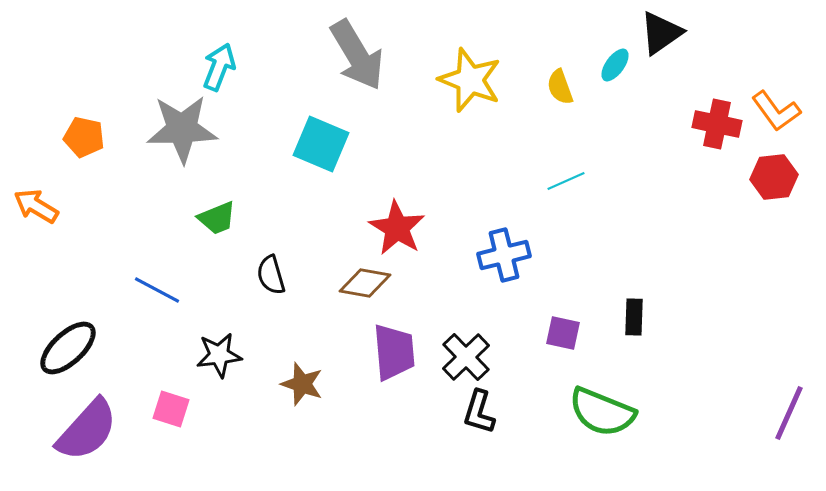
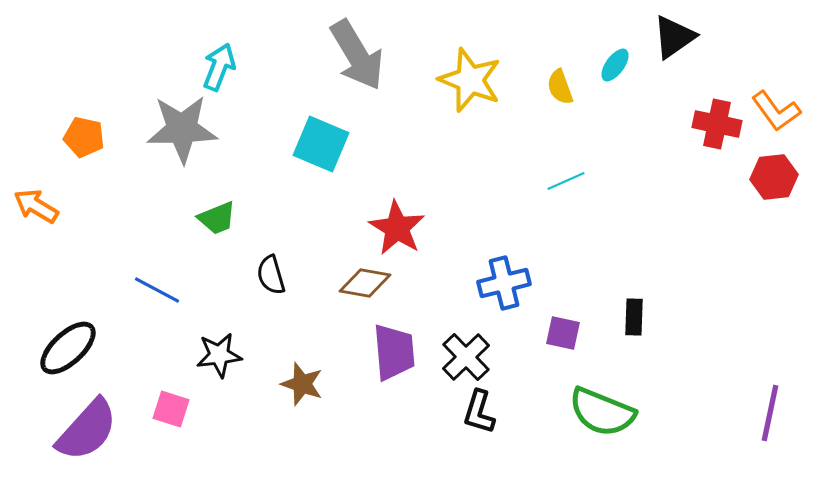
black triangle: moved 13 px right, 4 px down
blue cross: moved 28 px down
purple line: moved 19 px left; rotated 12 degrees counterclockwise
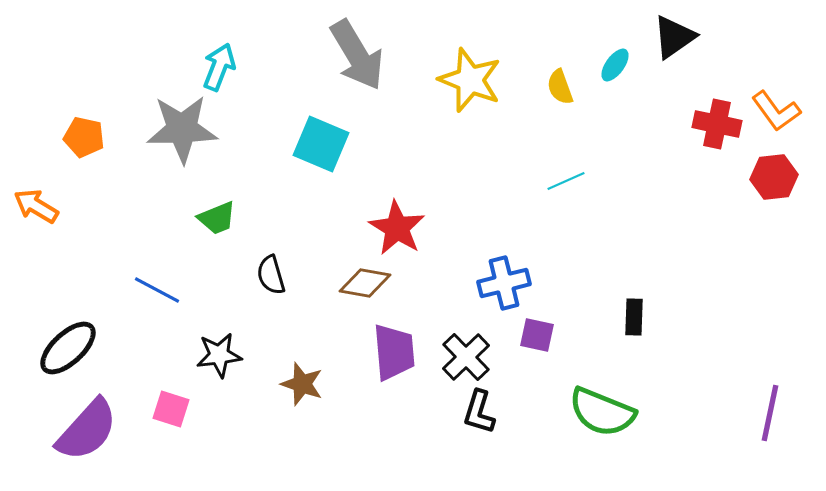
purple square: moved 26 px left, 2 px down
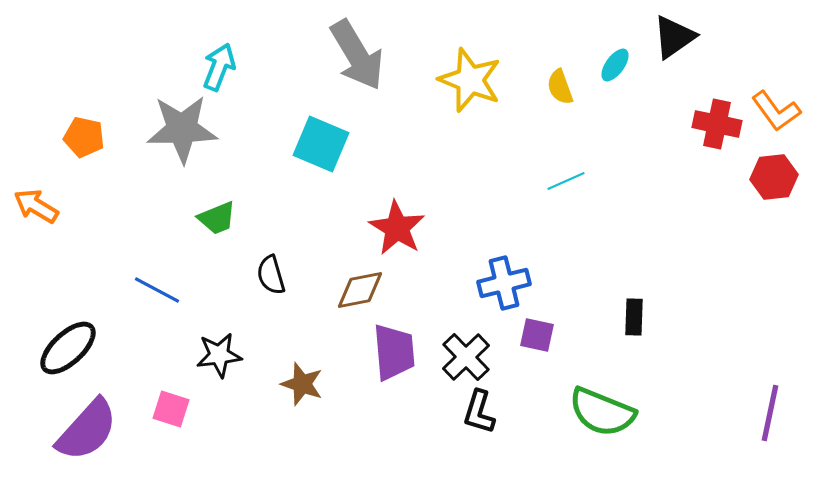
brown diamond: moved 5 px left, 7 px down; rotated 21 degrees counterclockwise
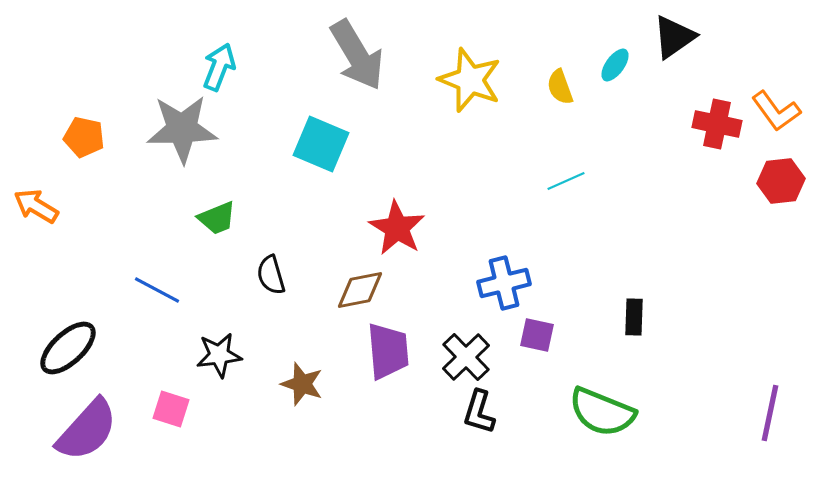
red hexagon: moved 7 px right, 4 px down
purple trapezoid: moved 6 px left, 1 px up
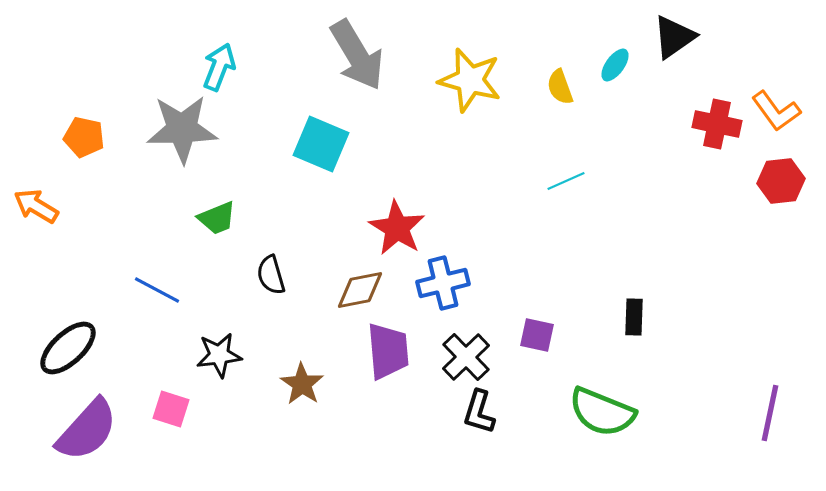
yellow star: rotated 6 degrees counterclockwise
blue cross: moved 61 px left
brown star: rotated 15 degrees clockwise
